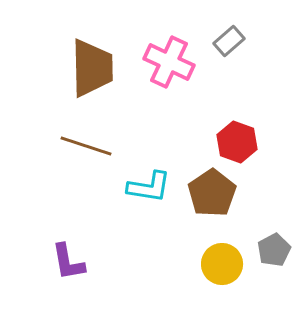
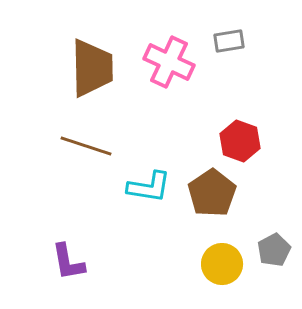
gray rectangle: rotated 32 degrees clockwise
red hexagon: moved 3 px right, 1 px up
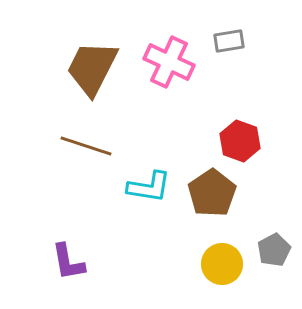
brown trapezoid: rotated 152 degrees counterclockwise
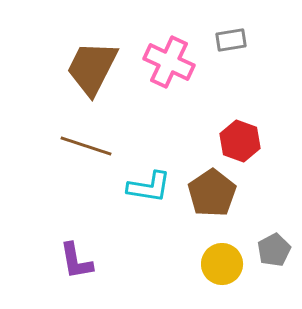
gray rectangle: moved 2 px right, 1 px up
purple L-shape: moved 8 px right, 1 px up
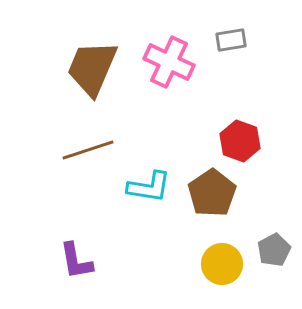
brown trapezoid: rotated 4 degrees counterclockwise
brown line: moved 2 px right, 4 px down; rotated 36 degrees counterclockwise
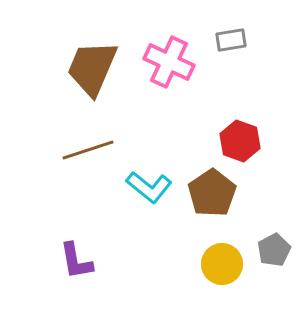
cyan L-shape: rotated 30 degrees clockwise
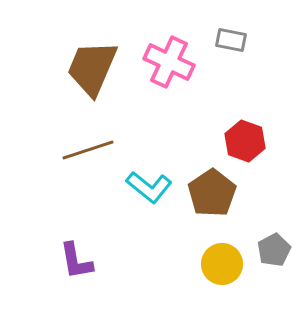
gray rectangle: rotated 20 degrees clockwise
red hexagon: moved 5 px right
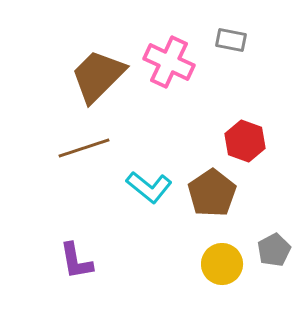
brown trapezoid: moved 6 px right, 8 px down; rotated 22 degrees clockwise
brown line: moved 4 px left, 2 px up
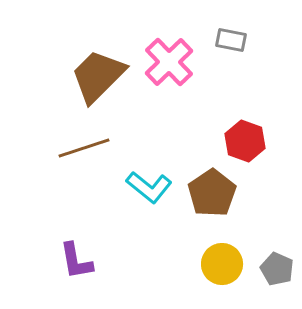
pink cross: rotated 21 degrees clockwise
gray pentagon: moved 3 px right, 19 px down; rotated 20 degrees counterclockwise
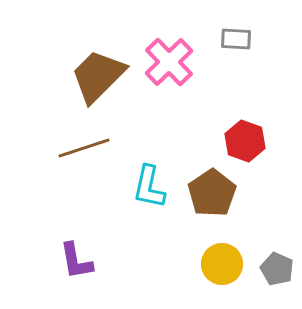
gray rectangle: moved 5 px right, 1 px up; rotated 8 degrees counterclockwise
cyan L-shape: rotated 63 degrees clockwise
